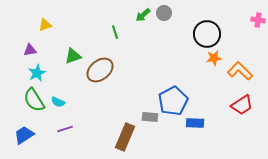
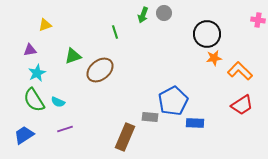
green arrow: rotated 28 degrees counterclockwise
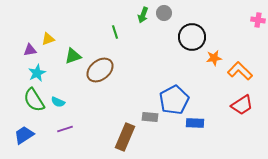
yellow triangle: moved 3 px right, 14 px down
black circle: moved 15 px left, 3 px down
blue pentagon: moved 1 px right, 1 px up
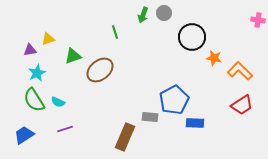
orange star: rotated 21 degrees clockwise
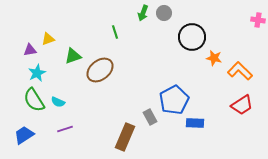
green arrow: moved 2 px up
gray rectangle: rotated 56 degrees clockwise
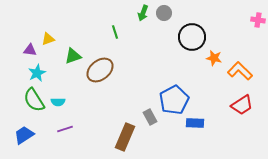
purple triangle: rotated 16 degrees clockwise
cyan semicircle: rotated 24 degrees counterclockwise
